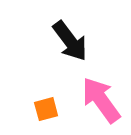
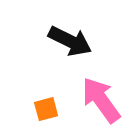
black arrow: rotated 27 degrees counterclockwise
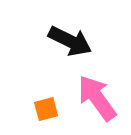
pink arrow: moved 4 px left, 2 px up
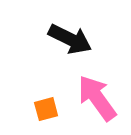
black arrow: moved 2 px up
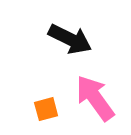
pink arrow: moved 2 px left
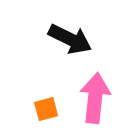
pink arrow: rotated 42 degrees clockwise
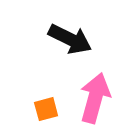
pink arrow: rotated 9 degrees clockwise
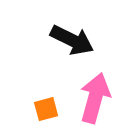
black arrow: moved 2 px right, 1 px down
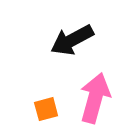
black arrow: rotated 126 degrees clockwise
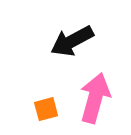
black arrow: moved 1 px down
